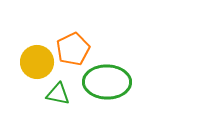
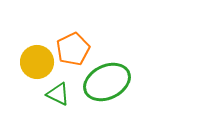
green ellipse: rotated 27 degrees counterclockwise
green triangle: rotated 15 degrees clockwise
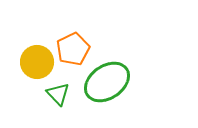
green ellipse: rotated 9 degrees counterclockwise
green triangle: rotated 20 degrees clockwise
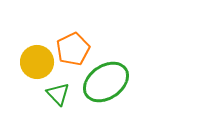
green ellipse: moved 1 px left
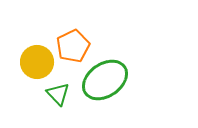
orange pentagon: moved 3 px up
green ellipse: moved 1 px left, 2 px up
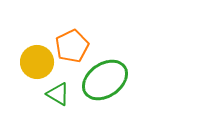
orange pentagon: moved 1 px left
green triangle: rotated 15 degrees counterclockwise
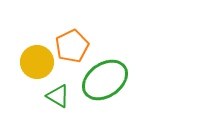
green triangle: moved 2 px down
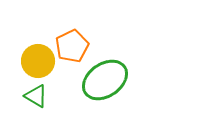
yellow circle: moved 1 px right, 1 px up
green triangle: moved 22 px left
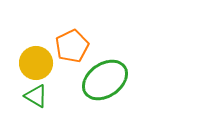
yellow circle: moved 2 px left, 2 px down
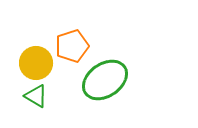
orange pentagon: rotated 8 degrees clockwise
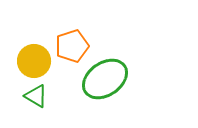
yellow circle: moved 2 px left, 2 px up
green ellipse: moved 1 px up
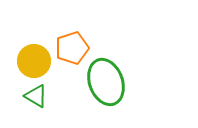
orange pentagon: moved 2 px down
green ellipse: moved 1 px right, 3 px down; rotated 75 degrees counterclockwise
